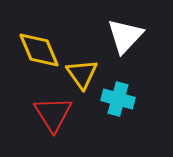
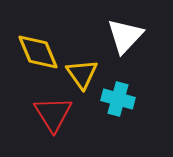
yellow diamond: moved 1 px left, 2 px down
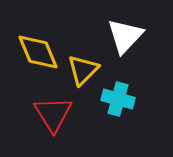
yellow triangle: moved 1 px right, 4 px up; rotated 20 degrees clockwise
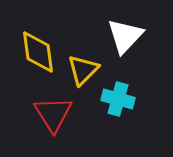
yellow diamond: rotated 15 degrees clockwise
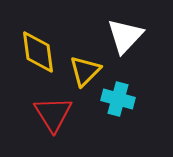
yellow triangle: moved 2 px right, 1 px down
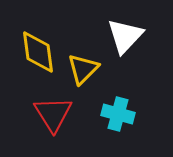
yellow triangle: moved 2 px left, 2 px up
cyan cross: moved 15 px down
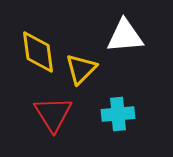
white triangle: rotated 42 degrees clockwise
yellow triangle: moved 2 px left
cyan cross: rotated 20 degrees counterclockwise
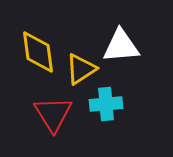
white triangle: moved 4 px left, 10 px down
yellow triangle: rotated 12 degrees clockwise
cyan cross: moved 12 px left, 10 px up
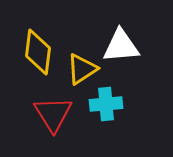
yellow diamond: rotated 15 degrees clockwise
yellow triangle: moved 1 px right
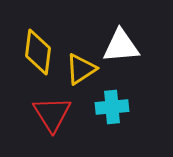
yellow triangle: moved 1 px left
cyan cross: moved 6 px right, 3 px down
red triangle: moved 1 px left
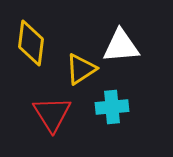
yellow diamond: moved 7 px left, 9 px up
